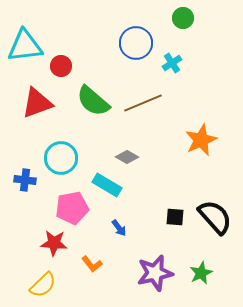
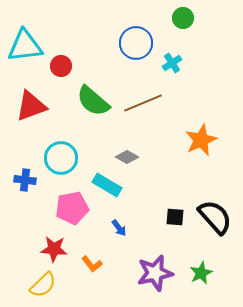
red triangle: moved 6 px left, 3 px down
red star: moved 6 px down
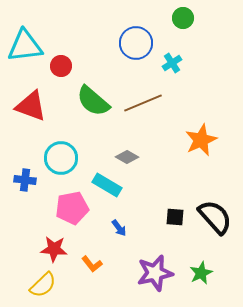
red triangle: rotated 40 degrees clockwise
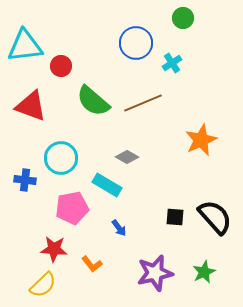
green star: moved 3 px right, 1 px up
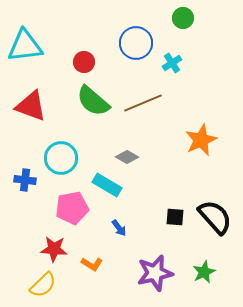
red circle: moved 23 px right, 4 px up
orange L-shape: rotated 20 degrees counterclockwise
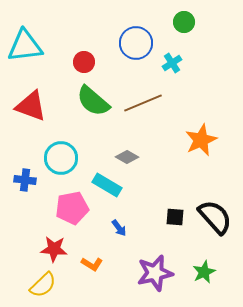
green circle: moved 1 px right, 4 px down
